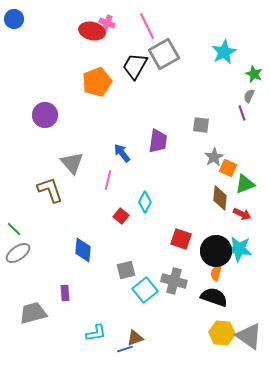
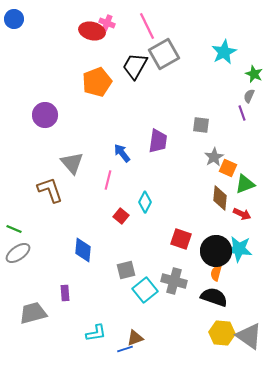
green line at (14, 229): rotated 21 degrees counterclockwise
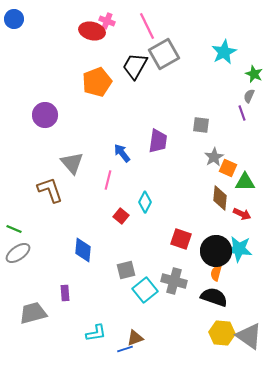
pink cross at (107, 23): moved 2 px up
green triangle at (245, 184): moved 2 px up; rotated 20 degrees clockwise
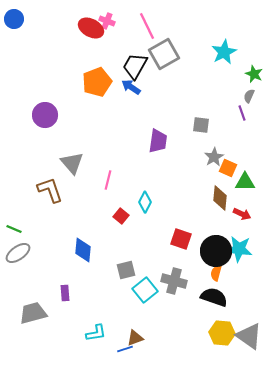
red ellipse at (92, 31): moved 1 px left, 3 px up; rotated 15 degrees clockwise
blue arrow at (122, 153): moved 9 px right, 66 px up; rotated 18 degrees counterclockwise
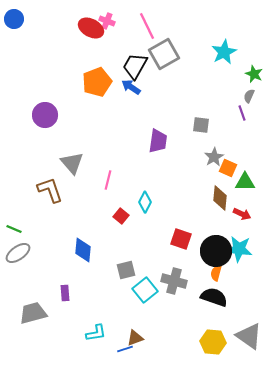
yellow hexagon at (222, 333): moved 9 px left, 9 px down
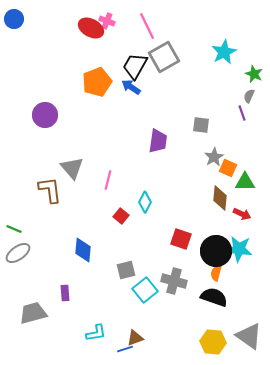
gray square at (164, 54): moved 3 px down
gray triangle at (72, 163): moved 5 px down
brown L-shape at (50, 190): rotated 12 degrees clockwise
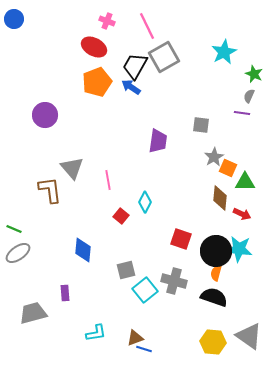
red ellipse at (91, 28): moved 3 px right, 19 px down
purple line at (242, 113): rotated 63 degrees counterclockwise
pink line at (108, 180): rotated 24 degrees counterclockwise
blue line at (125, 349): moved 19 px right; rotated 35 degrees clockwise
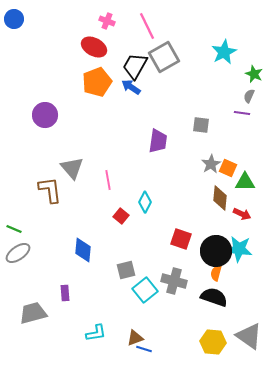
gray star at (214, 157): moved 3 px left, 7 px down
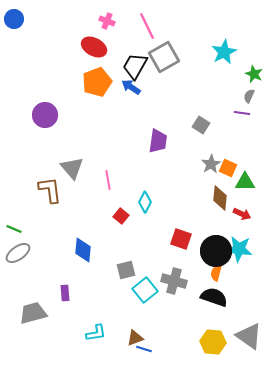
gray square at (201, 125): rotated 24 degrees clockwise
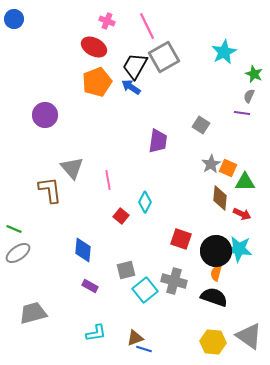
purple rectangle at (65, 293): moved 25 px right, 7 px up; rotated 56 degrees counterclockwise
